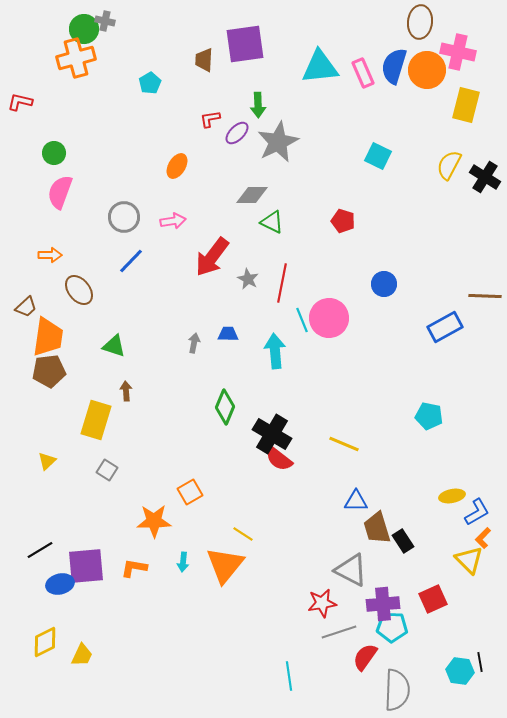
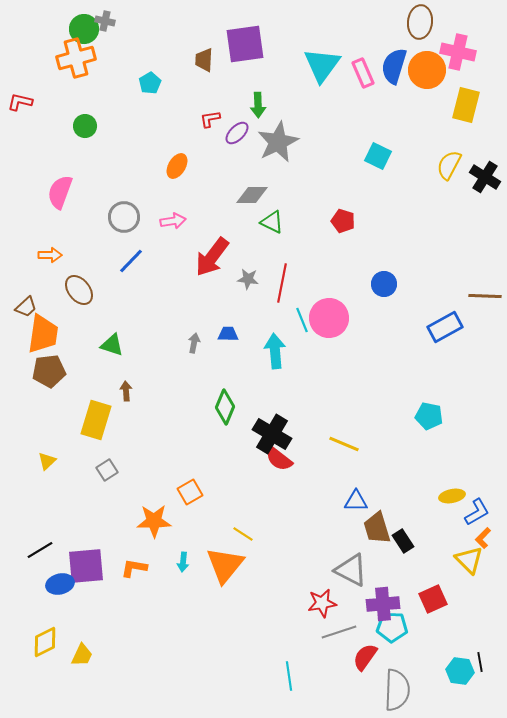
cyan triangle at (320, 67): moved 2 px right, 2 px up; rotated 48 degrees counterclockwise
green circle at (54, 153): moved 31 px right, 27 px up
gray star at (248, 279): rotated 20 degrees counterclockwise
orange trapezoid at (48, 337): moved 5 px left, 3 px up
green triangle at (114, 346): moved 2 px left, 1 px up
gray square at (107, 470): rotated 25 degrees clockwise
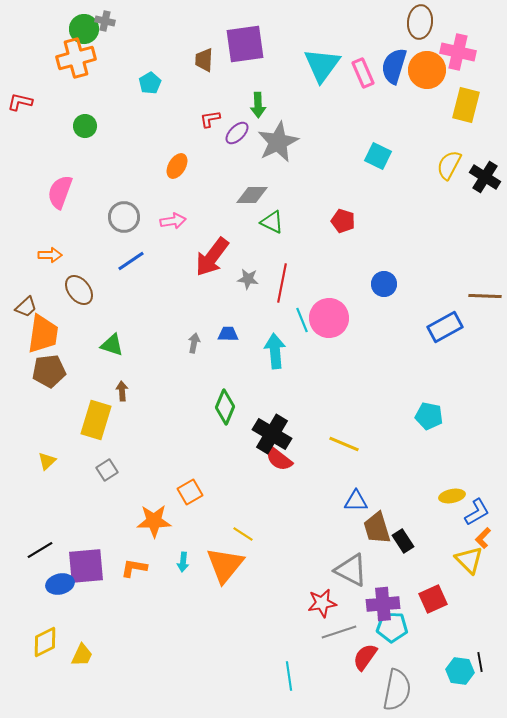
blue line at (131, 261): rotated 12 degrees clockwise
brown arrow at (126, 391): moved 4 px left
gray semicircle at (397, 690): rotated 9 degrees clockwise
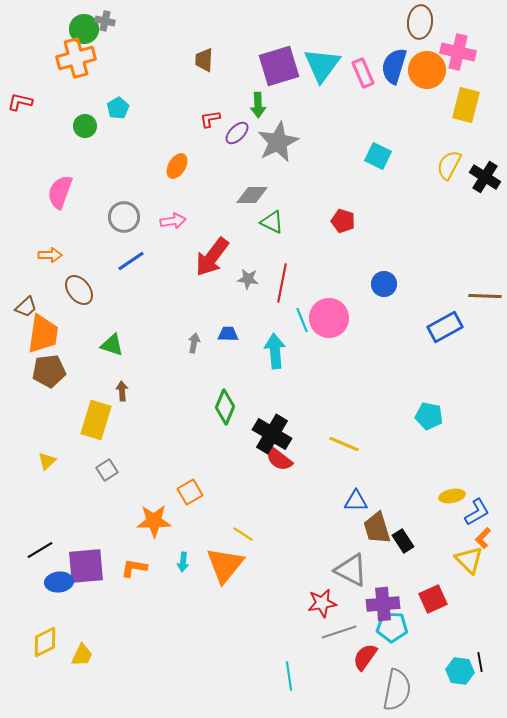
purple square at (245, 44): moved 34 px right, 22 px down; rotated 9 degrees counterclockwise
cyan pentagon at (150, 83): moved 32 px left, 25 px down
blue ellipse at (60, 584): moved 1 px left, 2 px up; rotated 8 degrees clockwise
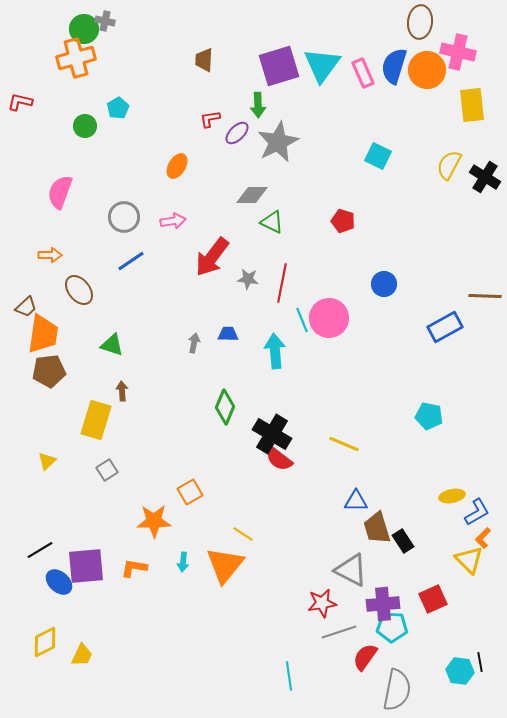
yellow rectangle at (466, 105): moved 6 px right; rotated 20 degrees counterclockwise
blue ellipse at (59, 582): rotated 48 degrees clockwise
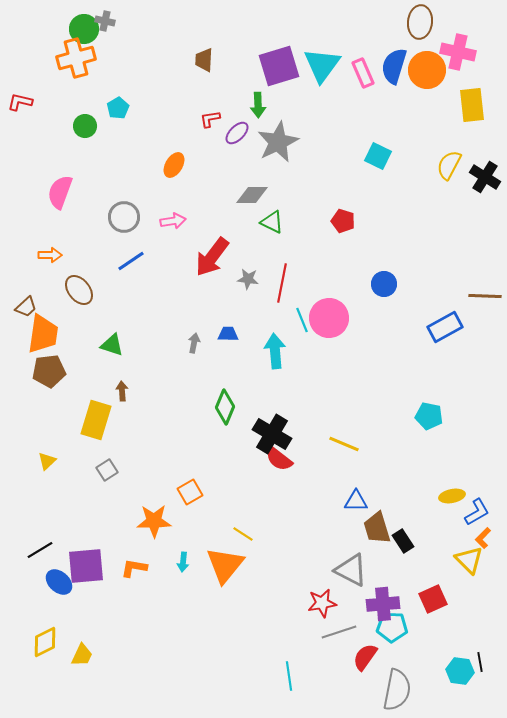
orange ellipse at (177, 166): moved 3 px left, 1 px up
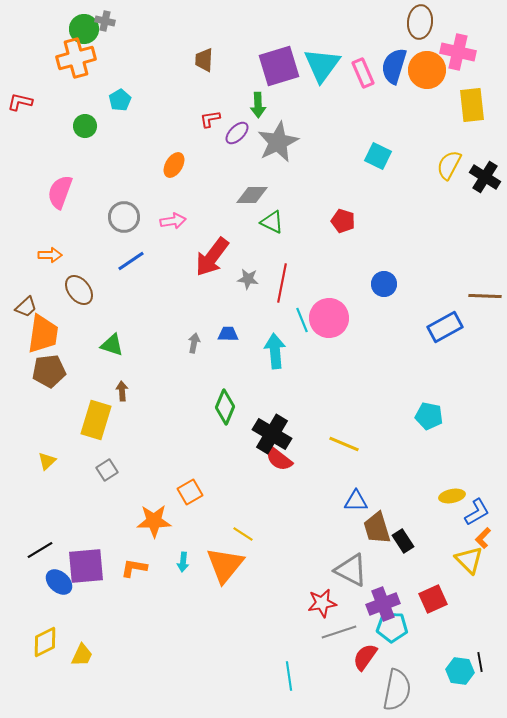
cyan pentagon at (118, 108): moved 2 px right, 8 px up
purple cross at (383, 604): rotated 16 degrees counterclockwise
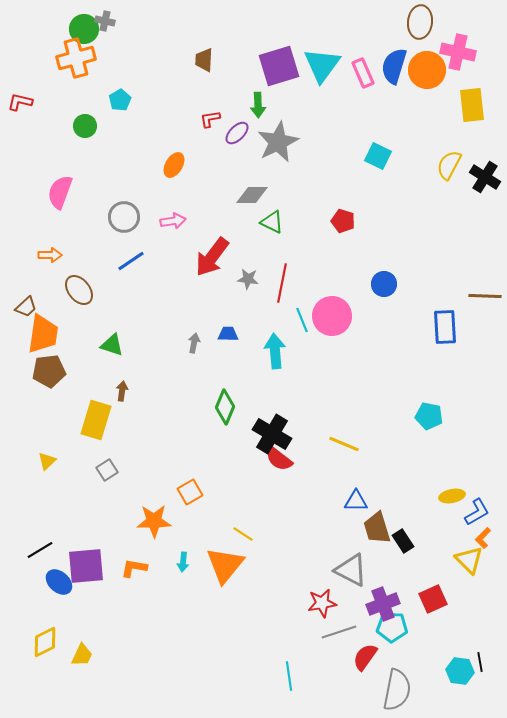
pink circle at (329, 318): moved 3 px right, 2 px up
blue rectangle at (445, 327): rotated 64 degrees counterclockwise
brown arrow at (122, 391): rotated 12 degrees clockwise
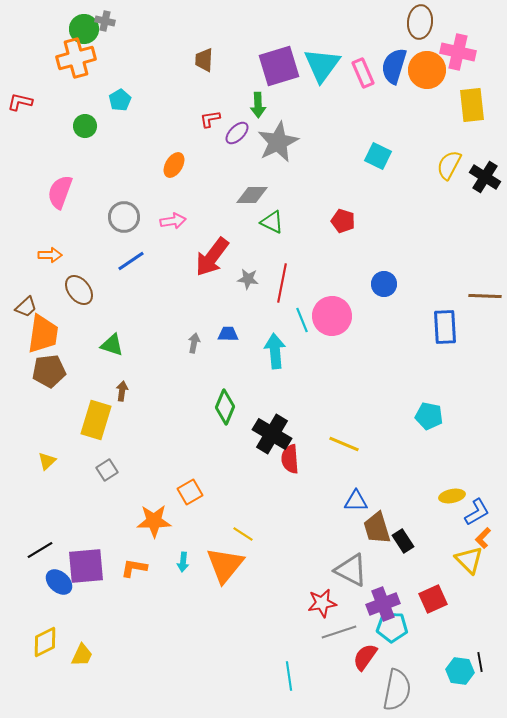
red semicircle at (279, 459): moved 11 px right; rotated 48 degrees clockwise
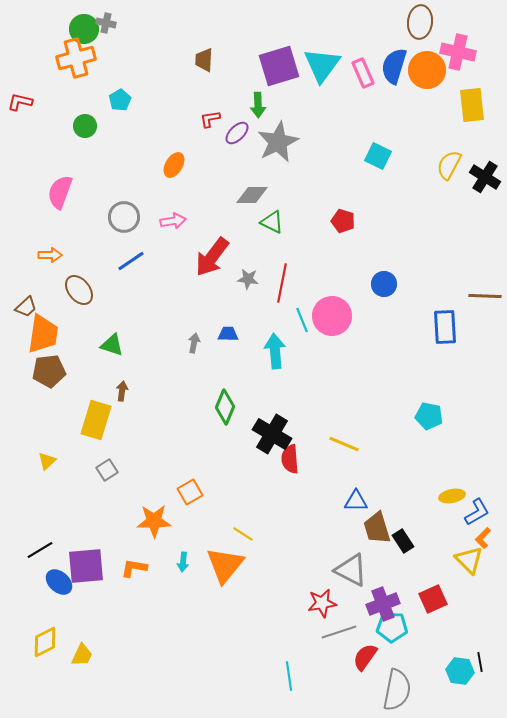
gray cross at (105, 21): moved 1 px right, 2 px down
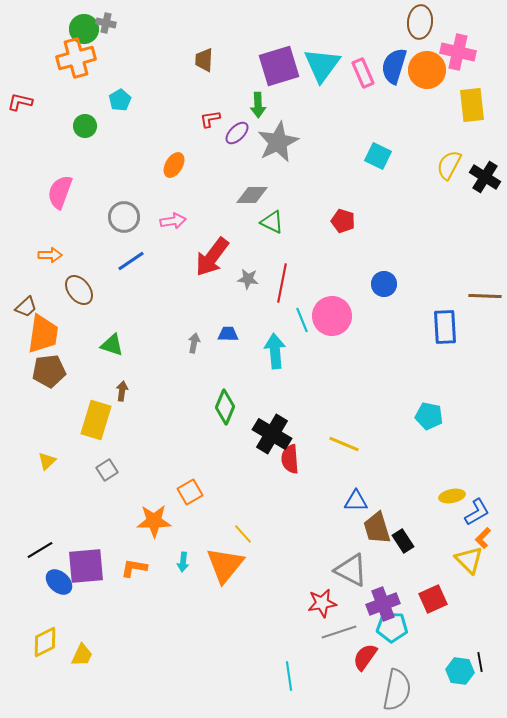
yellow line at (243, 534): rotated 15 degrees clockwise
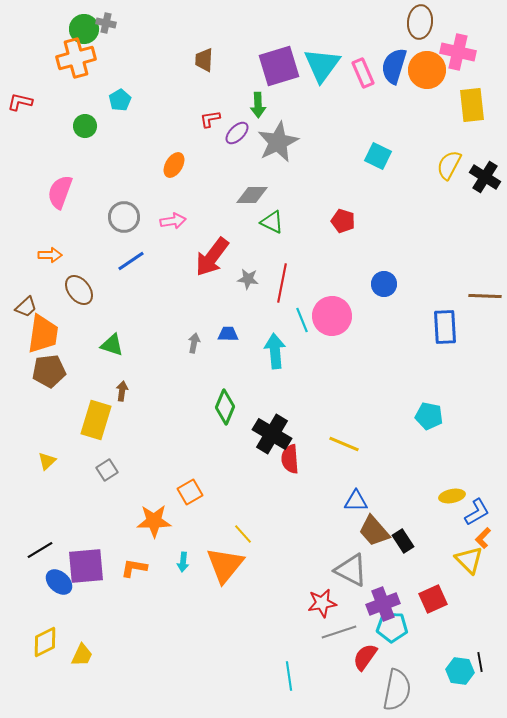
brown trapezoid at (377, 528): moved 3 px left, 3 px down; rotated 24 degrees counterclockwise
